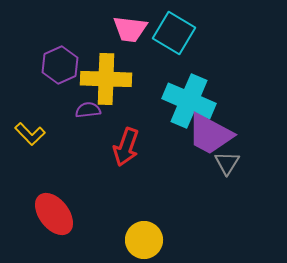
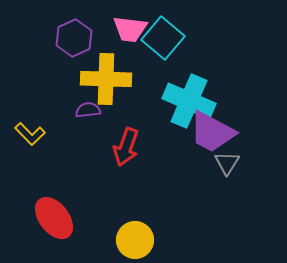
cyan square: moved 11 px left, 5 px down; rotated 9 degrees clockwise
purple hexagon: moved 14 px right, 27 px up
purple trapezoid: moved 2 px right, 2 px up
red ellipse: moved 4 px down
yellow circle: moved 9 px left
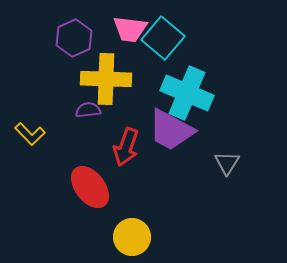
cyan cross: moved 2 px left, 8 px up
purple trapezoid: moved 41 px left, 2 px up
red ellipse: moved 36 px right, 31 px up
yellow circle: moved 3 px left, 3 px up
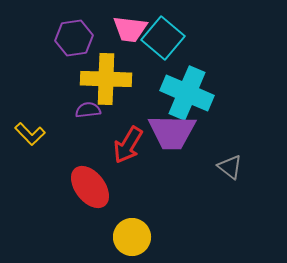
purple hexagon: rotated 15 degrees clockwise
purple trapezoid: moved 1 px right, 2 px down; rotated 27 degrees counterclockwise
red arrow: moved 2 px right, 2 px up; rotated 12 degrees clockwise
gray triangle: moved 3 px right, 4 px down; rotated 24 degrees counterclockwise
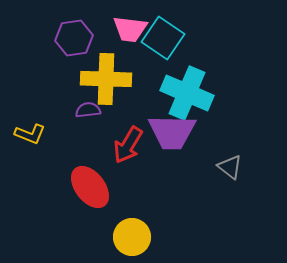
cyan square: rotated 6 degrees counterclockwise
yellow L-shape: rotated 24 degrees counterclockwise
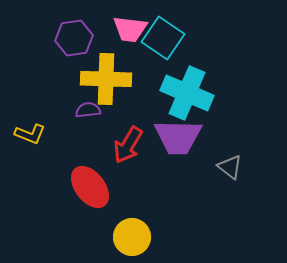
purple trapezoid: moved 6 px right, 5 px down
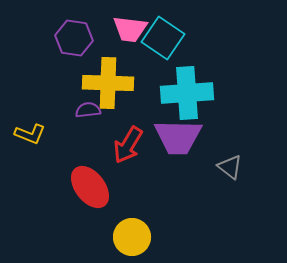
purple hexagon: rotated 18 degrees clockwise
yellow cross: moved 2 px right, 4 px down
cyan cross: rotated 27 degrees counterclockwise
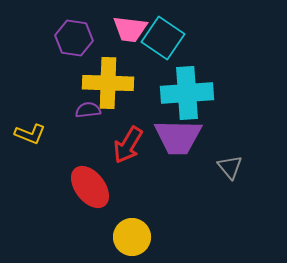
gray triangle: rotated 12 degrees clockwise
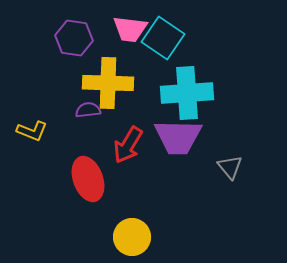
yellow L-shape: moved 2 px right, 3 px up
red ellipse: moved 2 px left, 8 px up; rotated 18 degrees clockwise
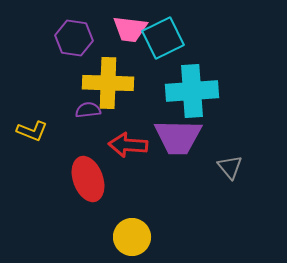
cyan square: rotated 30 degrees clockwise
cyan cross: moved 5 px right, 2 px up
red arrow: rotated 63 degrees clockwise
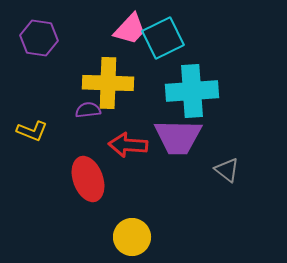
pink trapezoid: rotated 54 degrees counterclockwise
purple hexagon: moved 35 px left
gray triangle: moved 3 px left, 3 px down; rotated 12 degrees counterclockwise
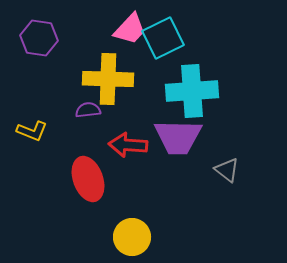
yellow cross: moved 4 px up
